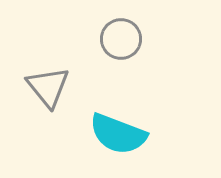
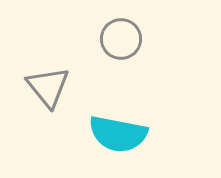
cyan semicircle: rotated 10 degrees counterclockwise
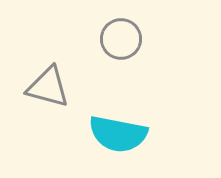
gray triangle: rotated 36 degrees counterclockwise
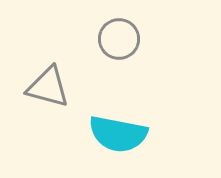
gray circle: moved 2 px left
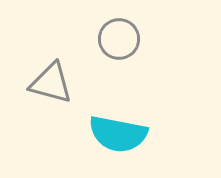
gray triangle: moved 3 px right, 4 px up
